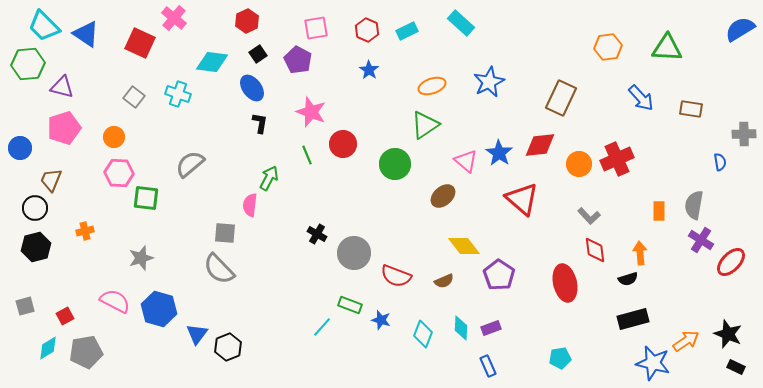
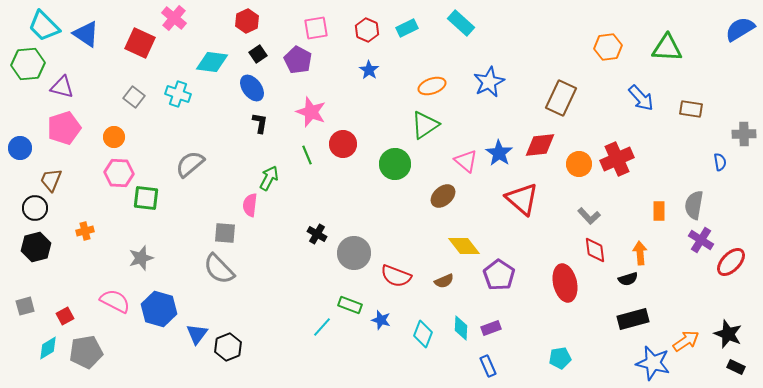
cyan rectangle at (407, 31): moved 3 px up
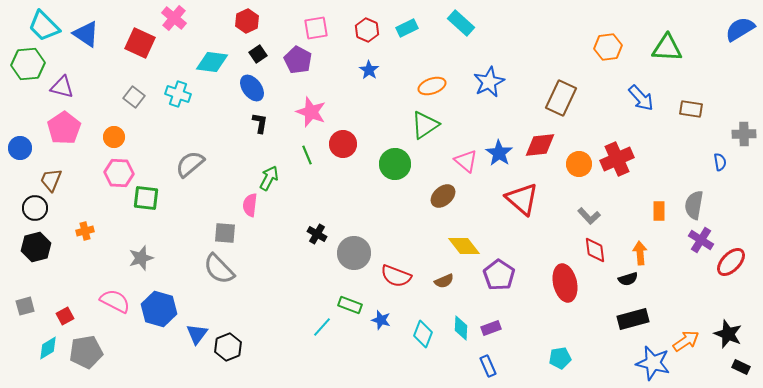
pink pentagon at (64, 128): rotated 16 degrees counterclockwise
black rectangle at (736, 367): moved 5 px right
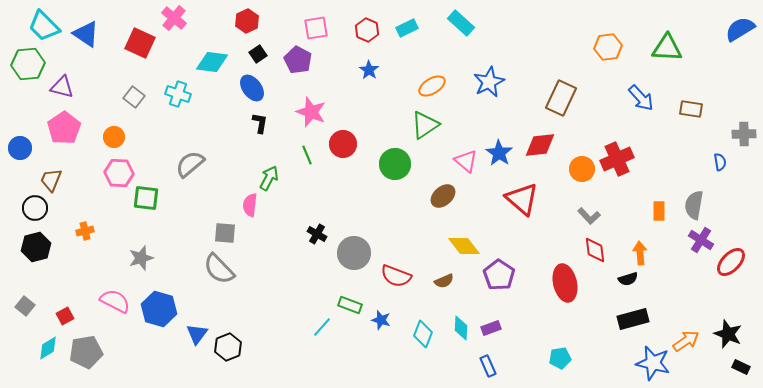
orange ellipse at (432, 86): rotated 12 degrees counterclockwise
orange circle at (579, 164): moved 3 px right, 5 px down
gray square at (25, 306): rotated 36 degrees counterclockwise
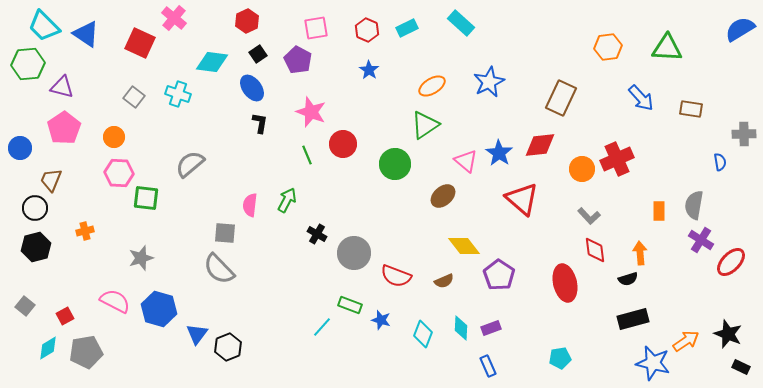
green arrow at (269, 178): moved 18 px right, 22 px down
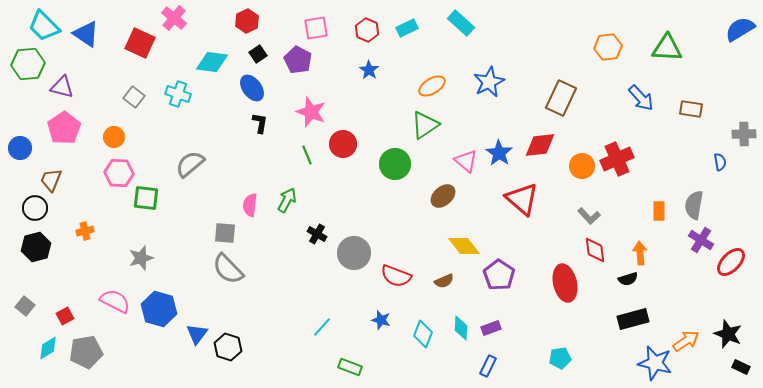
orange circle at (582, 169): moved 3 px up
gray semicircle at (219, 269): moved 9 px right
green rectangle at (350, 305): moved 62 px down
black hexagon at (228, 347): rotated 20 degrees counterclockwise
blue star at (653, 363): moved 2 px right
blue rectangle at (488, 366): rotated 50 degrees clockwise
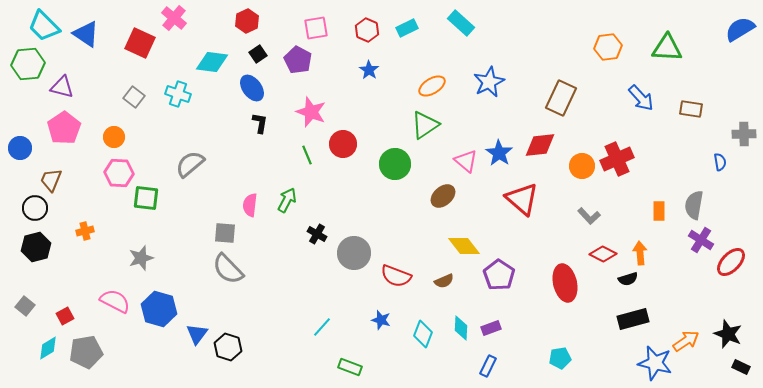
red diamond at (595, 250): moved 8 px right, 4 px down; rotated 56 degrees counterclockwise
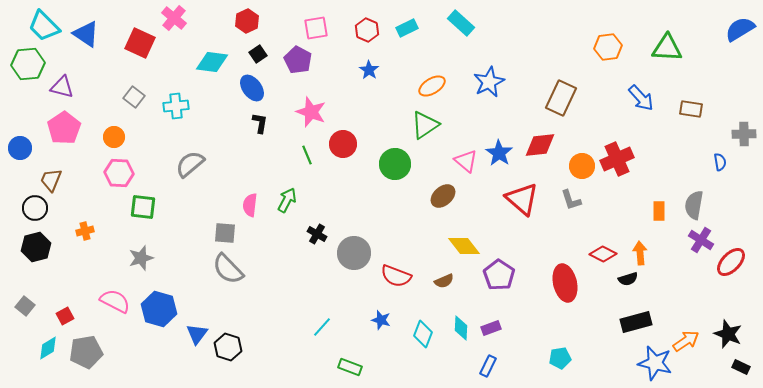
cyan cross at (178, 94): moved 2 px left, 12 px down; rotated 25 degrees counterclockwise
green square at (146, 198): moved 3 px left, 9 px down
gray L-shape at (589, 216): moved 18 px left, 16 px up; rotated 25 degrees clockwise
black rectangle at (633, 319): moved 3 px right, 3 px down
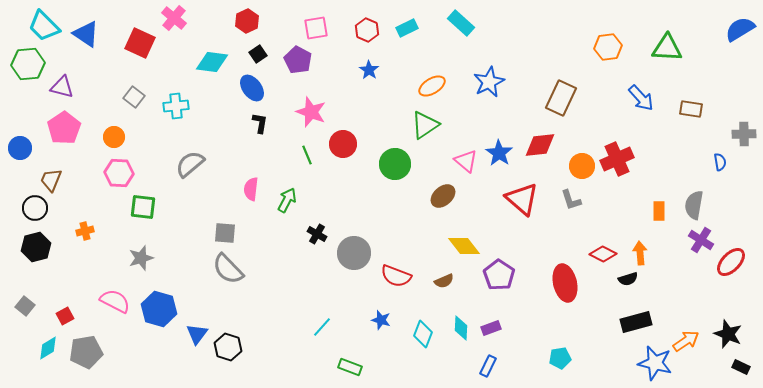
pink semicircle at (250, 205): moved 1 px right, 16 px up
